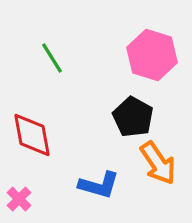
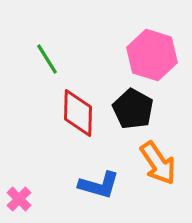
green line: moved 5 px left, 1 px down
black pentagon: moved 8 px up
red diamond: moved 46 px right, 22 px up; rotated 12 degrees clockwise
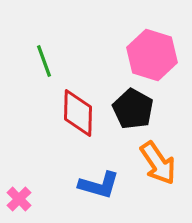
green line: moved 3 px left, 2 px down; rotated 12 degrees clockwise
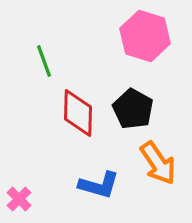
pink hexagon: moved 7 px left, 19 px up
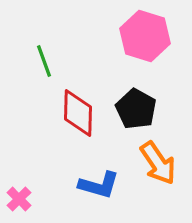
black pentagon: moved 3 px right
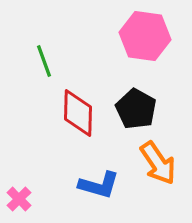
pink hexagon: rotated 9 degrees counterclockwise
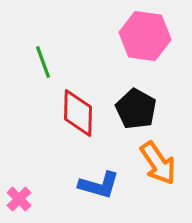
green line: moved 1 px left, 1 px down
